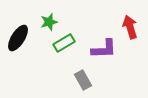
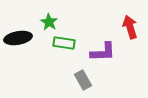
green star: rotated 24 degrees counterclockwise
black ellipse: rotated 48 degrees clockwise
green rectangle: rotated 40 degrees clockwise
purple L-shape: moved 1 px left, 3 px down
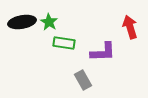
black ellipse: moved 4 px right, 16 px up
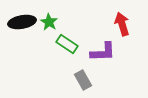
red arrow: moved 8 px left, 3 px up
green rectangle: moved 3 px right, 1 px down; rotated 25 degrees clockwise
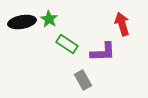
green star: moved 3 px up
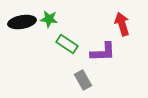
green star: rotated 24 degrees counterclockwise
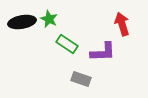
green star: rotated 18 degrees clockwise
gray rectangle: moved 2 px left, 1 px up; rotated 42 degrees counterclockwise
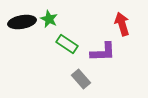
gray rectangle: rotated 30 degrees clockwise
